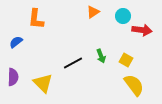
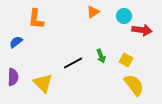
cyan circle: moved 1 px right
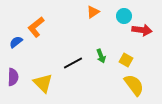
orange L-shape: moved 8 px down; rotated 45 degrees clockwise
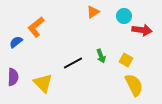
yellow semicircle: rotated 10 degrees clockwise
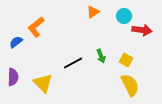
yellow semicircle: moved 4 px left
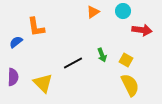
cyan circle: moved 1 px left, 5 px up
orange L-shape: rotated 60 degrees counterclockwise
green arrow: moved 1 px right, 1 px up
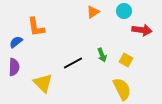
cyan circle: moved 1 px right
purple semicircle: moved 1 px right, 10 px up
yellow semicircle: moved 8 px left, 4 px down
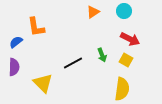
red arrow: moved 12 px left, 9 px down; rotated 18 degrees clockwise
yellow semicircle: rotated 35 degrees clockwise
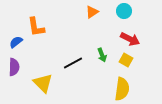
orange triangle: moved 1 px left
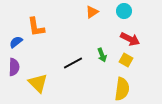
yellow triangle: moved 5 px left
